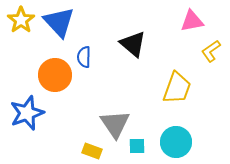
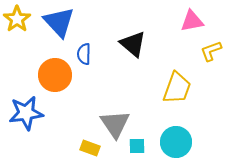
yellow star: moved 4 px left, 1 px up
yellow L-shape: rotated 15 degrees clockwise
blue semicircle: moved 3 px up
blue star: moved 1 px left; rotated 12 degrees clockwise
yellow rectangle: moved 2 px left, 3 px up
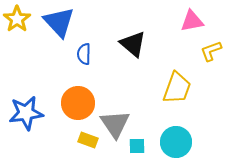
orange circle: moved 23 px right, 28 px down
yellow rectangle: moved 2 px left, 8 px up
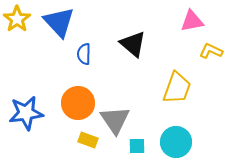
yellow L-shape: rotated 45 degrees clockwise
gray triangle: moved 4 px up
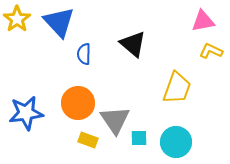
pink triangle: moved 11 px right
cyan square: moved 2 px right, 8 px up
